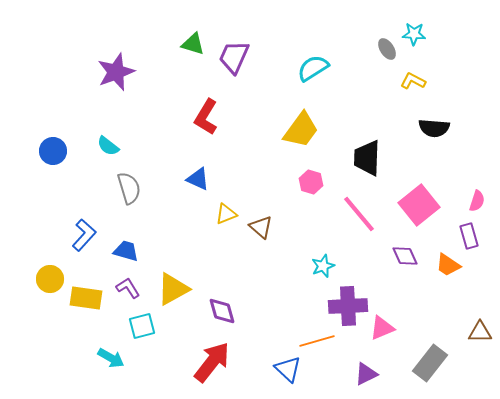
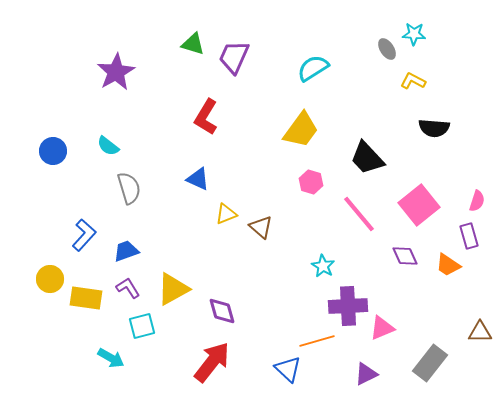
purple star at (116, 72): rotated 9 degrees counterclockwise
black trapezoid at (367, 158): rotated 45 degrees counterclockwise
blue trapezoid at (126, 251): rotated 36 degrees counterclockwise
cyan star at (323, 266): rotated 20 degrees counterclockwise
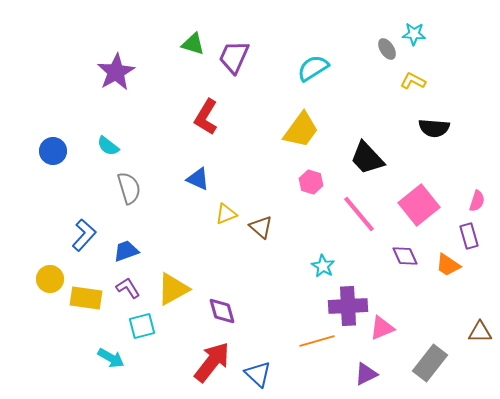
blue triangle at (288, 369): moved 30 px left, 5 px down
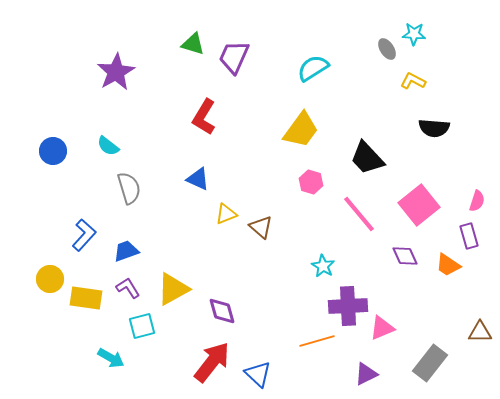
red L-shape at (206, 117): moved 2 px left
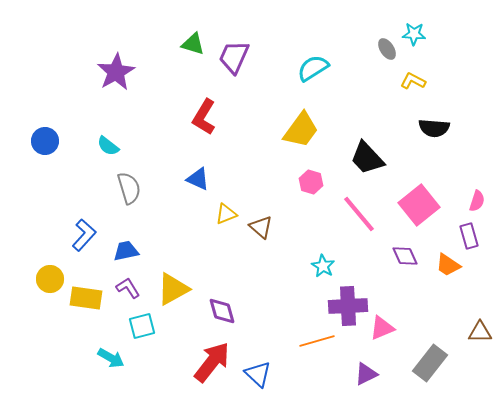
blue circle at (53, 151): moved 8 px left, 10 px up
blue trapezoid at (126, 251): rotated 8 degrees clockwise
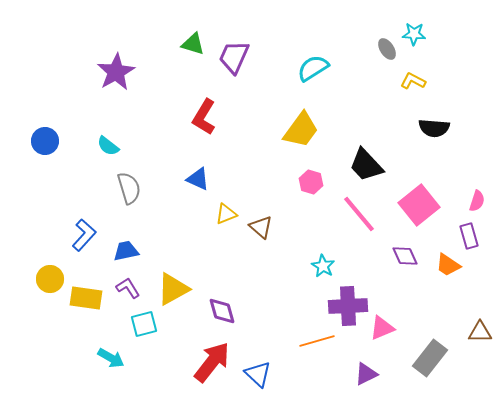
black trapezoid at (367, 158): moved 1 px left, 7 px down
cyan square at (142, 326): moved 2 px right, 2 px up
gray rectangle at (430, 363): moved 5 px up
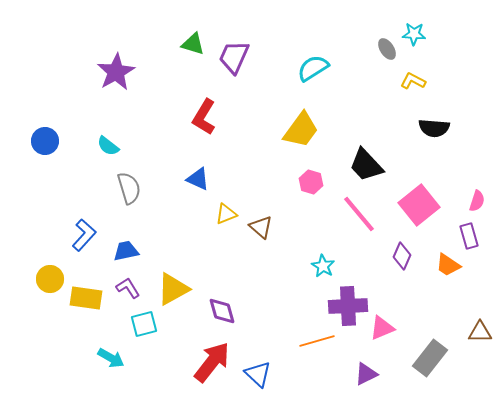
purple diamond at (405, 256): moved 3 px left; rotated 48 degrees clockwise
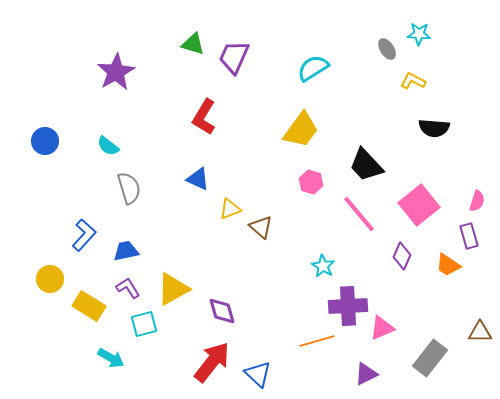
cyan star at (414, 34): moved 5 px right
yellow triangle at (226, 214): moved 4 px right, 5 px up
yellow rectangle at (86, 298): moved 3 px right, 8 px down; rotated 24 degrees clockwise
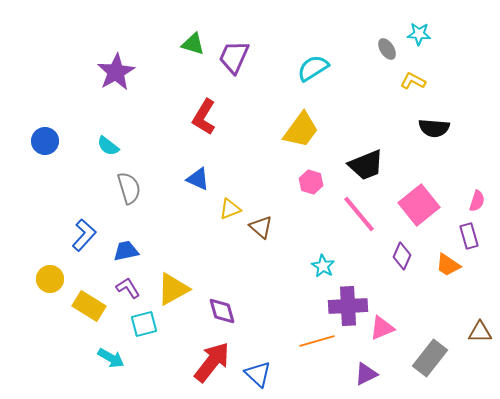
black trapezoid at (366, 165): rotated 69 degrees counterclockwise
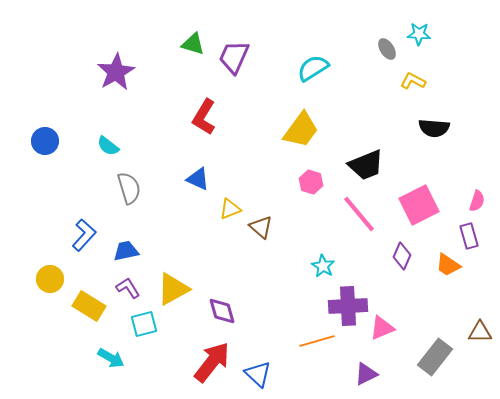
pink square at (419, 205): rotated 12 degrees clockwise
gray rectangle at (430, 358): moved 5 px right, 1 px up
